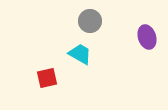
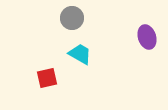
gray circle: moved 18 px left, 3 px up
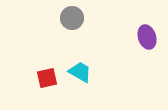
cyan trapezoid: moved 18 px down
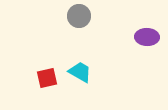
gray circle: moved 7 px right, 2 px up
purple ellipse: rotated 70 degrees counterclockwise
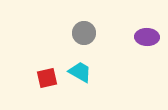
gray circle: moved 5 px right, 17 px down
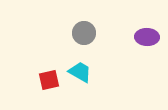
red square: moved 2 px right, 2 px down
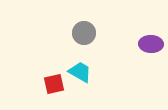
purple ellipse: moved 4 px right, 7 px down
red square: moved 5 px right, 4 px down
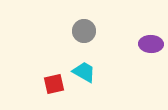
gray circle: moved 2 px up
cyan trapezoid: moved 4 px right
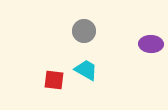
cyan trapezoid: moved 2 px right, 2 px up
red square: moved 4 px up; rotated 20 degrees clockwise
